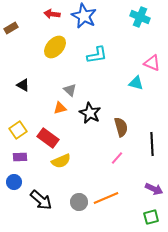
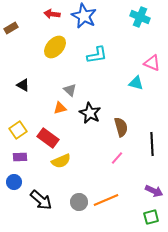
purple arrow: moved 2 px down
orange line: moved 2 px down
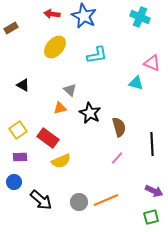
brown semicircle: moved 2 px left
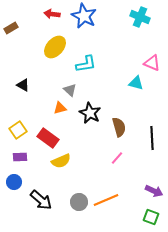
cyan L-shape: moved 11 px left, 9 px down
black line: moved 6 px up
green square: rotated 35 degrees clockwise
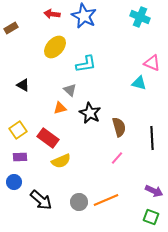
cyan triangle: moved 3 px right
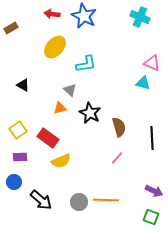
cyan triangle: moved 4 px right
orange line: rotated 25 degrees clockwise
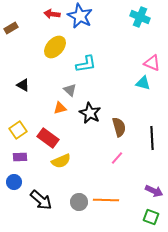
blue star: moved 4 px left
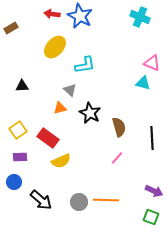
cyan L-shape: moved 1 px left, 1 px down
black triangle: moved 1 px left, 1 px down; rotated 32 degrees counterclockwise
